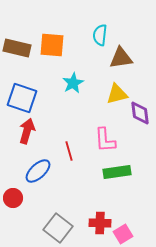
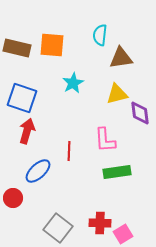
red line: rotated 18 degrees clockwise
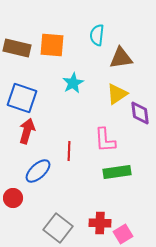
cyan semicircle: moved 3 px left
yellow triangle: rotated 20 degrees counterclockwise
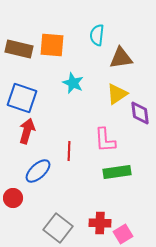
brown rectangle: moved 2 px right, 1 px down
cyan star: rotated 20 degrees counterclockwise
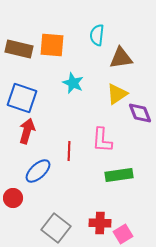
purple diamond: rotated 15 degrees counterclockwise
pink L-shape: moved 3 px left; rotated 8 degrees clockwise
green rectangle: moved 2 px right, 3 px down
gray square: moved 2 px left
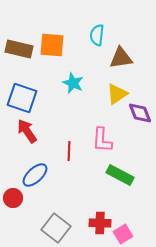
red arrow: rotated 50 degrees counterclockwise
blue ellipse: moved 3 px left, 4 px down
green rectangle: moved 1 px right; rotated 36 degrees clockwise
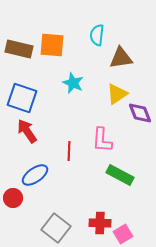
blue ellipse: rotated 8 degrees clockwise
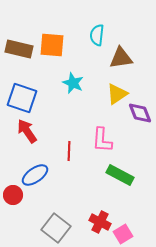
red circle: moved 3 px up
red cross: moved 1 px up; rotated 25 degrees clockwise
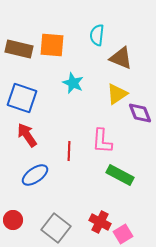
brown triangle: rotated 30 degrees clockwise
red arrow: moved 4 px down
pink L-shape: moved 1 px down
red circle: moved 25 px down
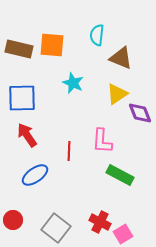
blue square: rotated 20 degrees counterclockwise
